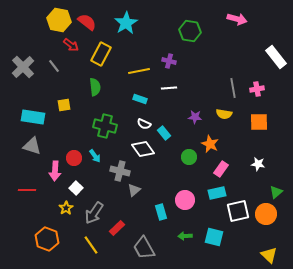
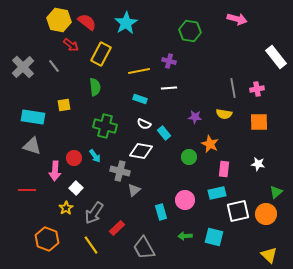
white diamond at (143, 149): moved 2 px left, 2 px down; rotated 45 degrees counterclockwise
pink rectangle at (221, 169): moved 3 px right; rotated 28 degrees counterclockwise
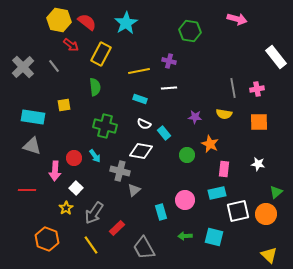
green circle at (189, 157): moved 2 px left, 2 px up
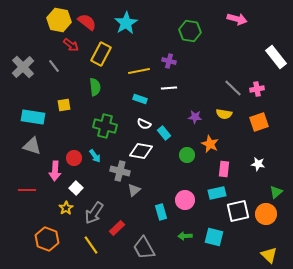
gray line at (233, 88): rotated 36 degrees counterclockwise
orange square at (259, 122): rotated 18 degrees counterclockwise
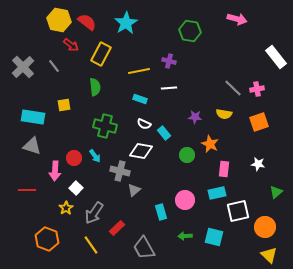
orange circle at (266, 214): moved 1 px left, 13 px down
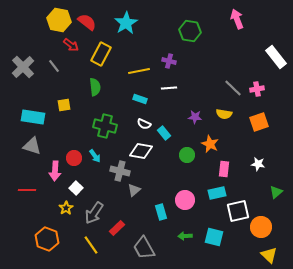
pink arrow at (237, 19): rotated 126 degrees counterclockwise
orange circle at (265, 227): moved 4 px left
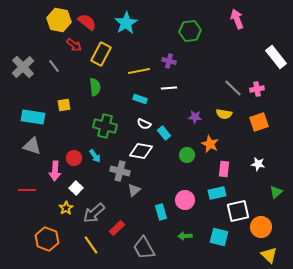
green hexagon at (190, 31): rotated 15 degrees counterclockwise
red arrow at (71, 45): moved 3 px right
gray arrow at (94, 213): rotated 15 degrees clockwise
cyan square at (214, 237): moved 5 px right
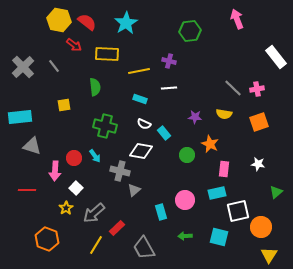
yellow rectangle at (101, 54): moved 6 px right; rotated 65 degrees clockwise
cyan rectangle at (33, 117): moved 13 px left; rotated 15 degrees counterclockwise
yellow line at (91, 245): moved 5 px right; rotated 66 degrees clockwise
yellow triangle at (269, 255): rotated 18 degrees clockwise
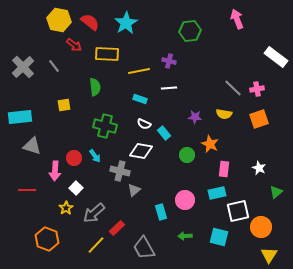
red semicircle at (87, 22): moved 3 px right
white rectangle at (276, 57): rotated 15 degrees counterclockwise
orange square at (259, 122): moved 3 px up
white star at (258, 164): moved 1 px right, 4 px down; rotated 16 degrees clockwise
yellow line at (96, 245): rotated 12 degrees clockwise
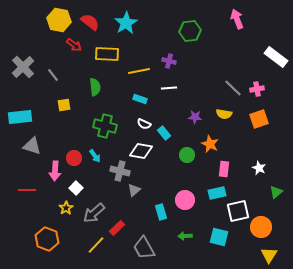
gray line at (54, 66): moved 1 px left, 9 px down
